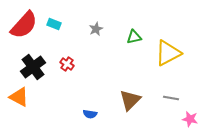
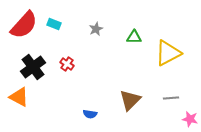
green triangle: rotated 14 degrees clockwise
gray line: rotated 14 degrees counterclockwise
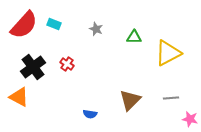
gray star: rotated 24 degrees counterclockwise
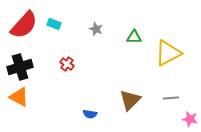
black cross: moved 13 px left; rotated 20 degrees clockwise
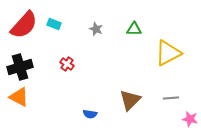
green triangle: moved 8 px up
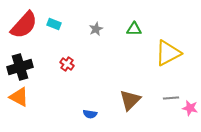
gray star: rotated 24 degrees clockwise
pink star: moved 11 px up
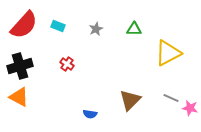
cyan rectangle: moved 4 px right, 2 px down
black cross: moved 1 px up
gray line: rotated 28 degrees clockwise
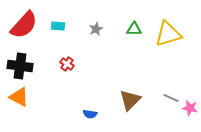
cyan rectangle: rotated 16 degrees counterclockwise
yellow triangle: moved 19 px up; rotated 12 degrees clockwise
black cross: rotated 25 degrees clockwise
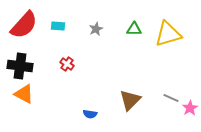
orange triangle: moved 5 px right, 3 px up
pink star: rotated 28 degrees clockwise
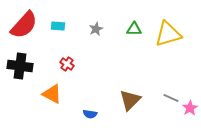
orange triangle: moved 28 px right
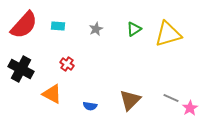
green triangle: rotated 35 degrees counterclockwise
black cross: moved 1 px right, 3 px down; rotated 20 degrees clockwise
blue semicircle: moved 8 px up
